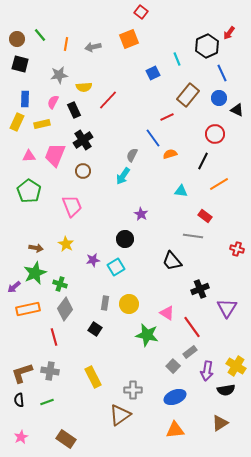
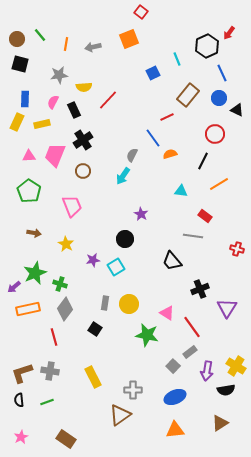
brown arrow at (36, 248): moved 2 px left, 15 px up
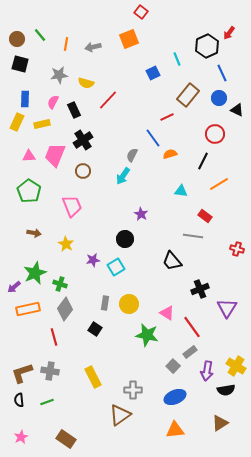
yellow semicircle at (84, 87): moved 2 px right, 4 px up; rotated 21 degrees clockwise
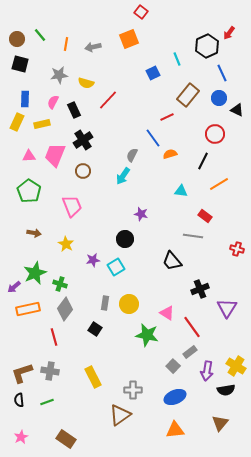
purple star at (141, 214): rotated 16 degrees counterclockwise
brown triangle at (220, 423): rotated 18 degrees counterclockwise
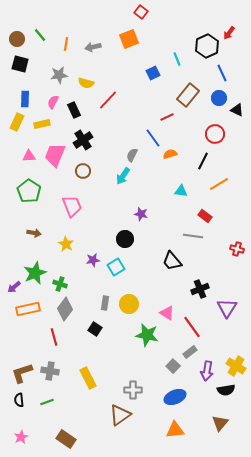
yellow rectangle at (93, 377): moved 5 px left, 1 px down
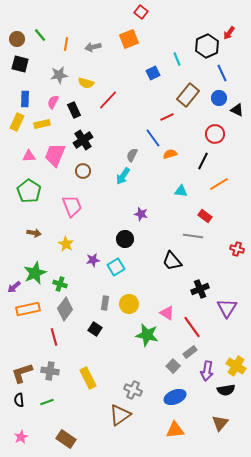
gray cross at (133, 390): rotated 24 degrees clockwise
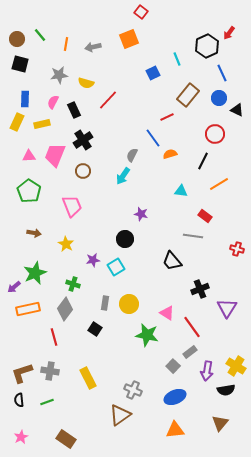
green cross at (60, 284): moved 13 px right
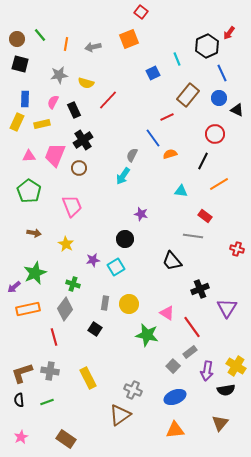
brown circle at (83, 171): moved 4 px left, 3 px up
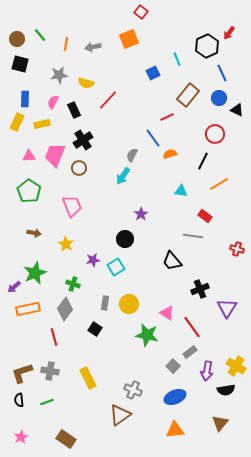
purple star at (141, 214): rotated 24 degrees clockwise
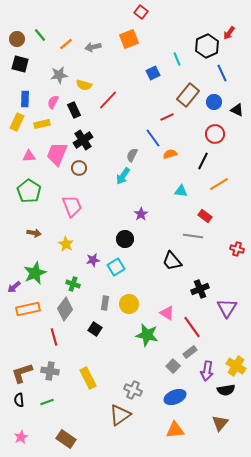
orange line at (66, 44): rotated 40 degrees clockwise
yellow semicircle at (86, 83): moved 2 px left, 2 px down
blue circle at (219, 98): moved 5 px left, 4 px down
pink trapezoid at (55, 155): moved 2 px right, 1 px up
